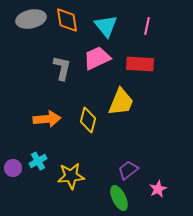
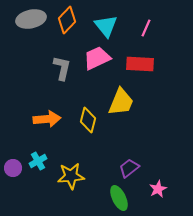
orange diamond: rotated 52 degrees clockwise
pink line: moved 1 px left, 2 px down; rotated 12 degrees clockwise
purple trapezoid: moved 1 px right, 2 px up
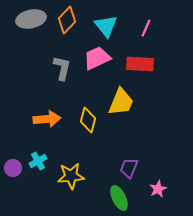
purple trapezoid: rotated 30 degrees counterclockwise
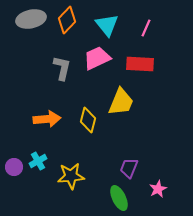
cyan triangle: moved 1 px right, 1 px up
purple circle: moved 1 px right, 1 px up
